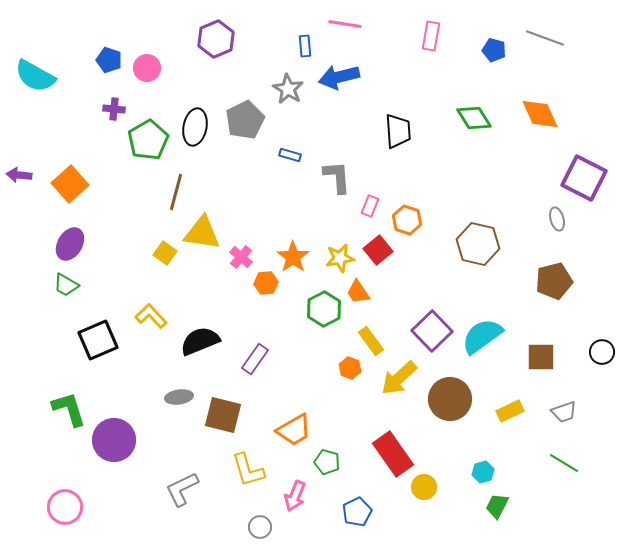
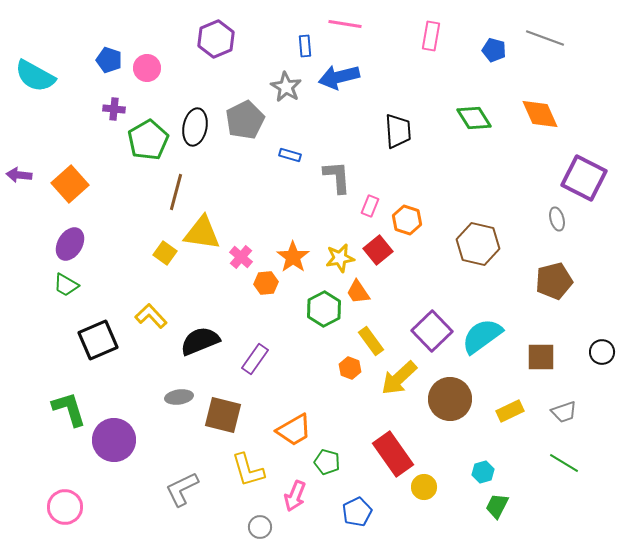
gray star at (288, 89): moved 2 px left, 2 px up
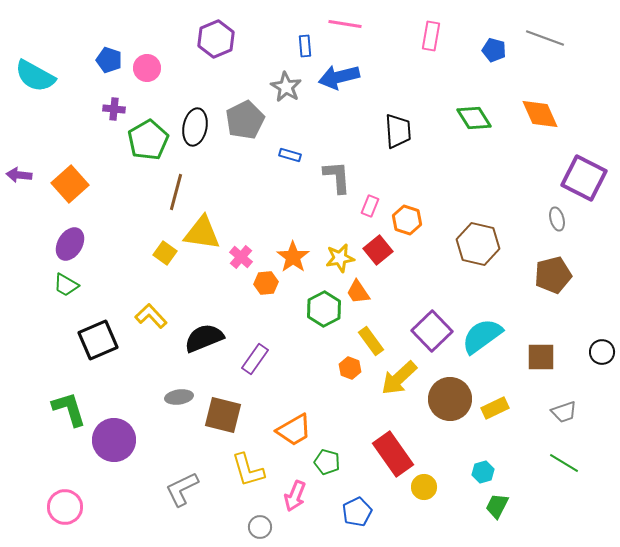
brown pentagon at (554, 281): moved 1 px left, 6 px up
black semicircle at (200, 341): moved 4 px right, 3 px up
yellow rectangle at (510, 411): moved 15 px left, 3 px up
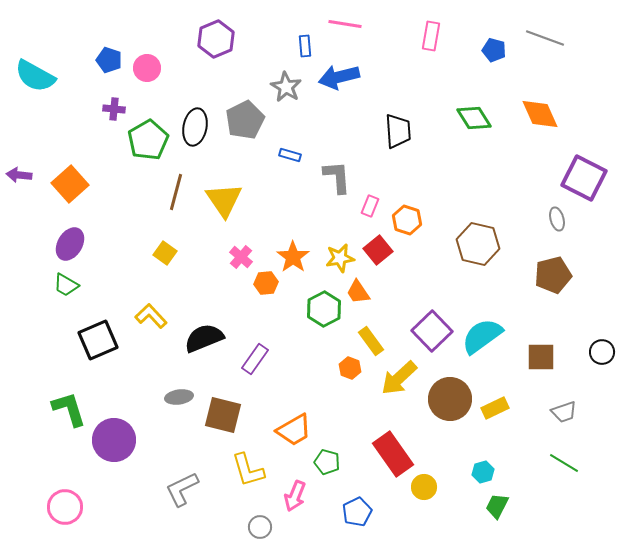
yellow triangle at (202, 233): moved 22 px right, 33 px up; rotated 48 degrees clockwise
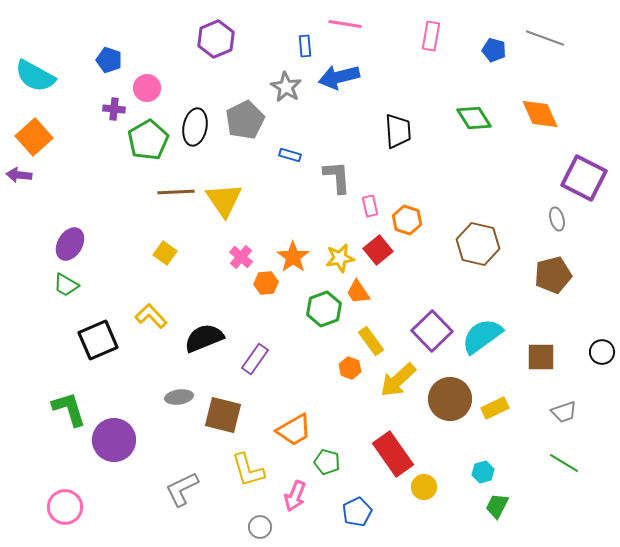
pink circle at (147, 68): moved 20 px down
orange square at (70, 184): moved 36 px left, 47 px up
brown line at (176, 192): rotated 72 degrees clockwise
pink rectangle at (370, 206): rotated 35 degrees counterclockwise
green hexagon at (324, 309): rotated 8 degrees clockwise
yellow arrow at (399, 378): moved 1 px left, 2 px down
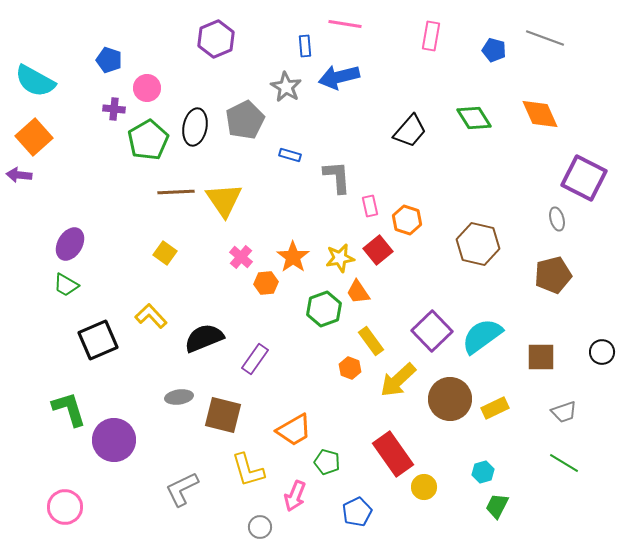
cyan semicircle at (35, 76): moved 5 px down
black trapezoid at (398, 131): moved 12 px right; rotated 45 degrees clockwise
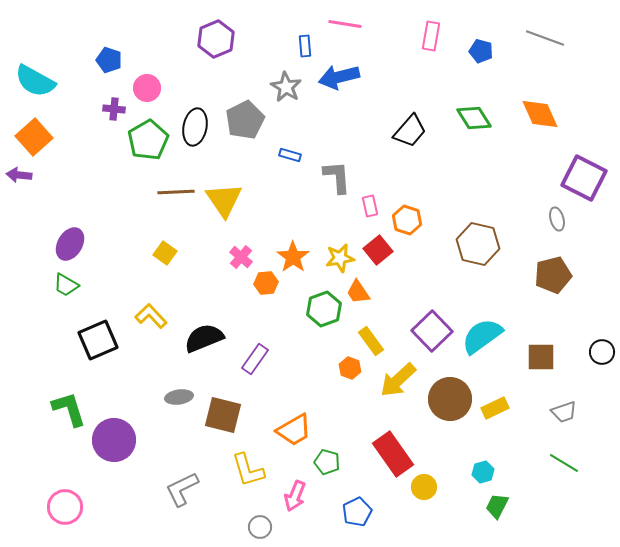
blue pentagon at (494, 50): moved 13 px left, 1 px down
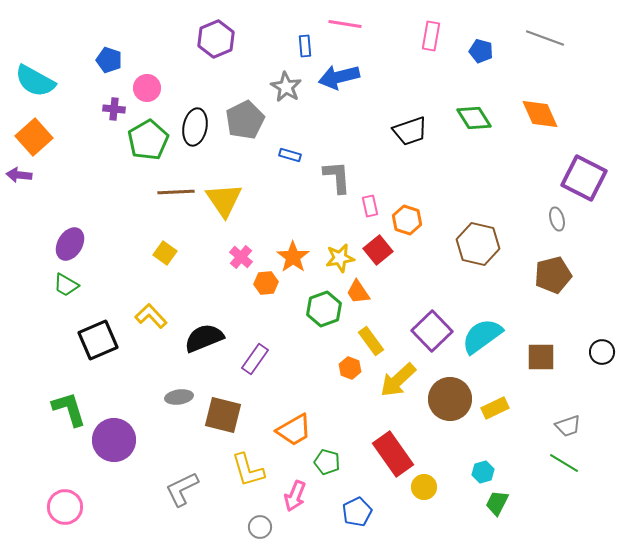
black trapezoid at (410, 131): rotated 30 degrees clockwise
gray trapezoid at (564, 412): moved 4 px right, 14 px down
green trapezoid at (497, 506): moved 3 px up
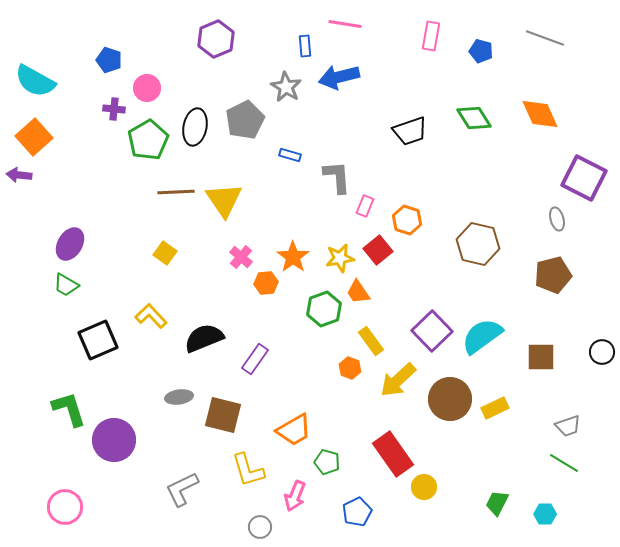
pink rectangle at (370, 206): moved 5 px left; rotated 35 degrees clockwise
cyan hexagon at (483, 472): moved 62 px right, 42 px down; rotated 15 degrees clockwise
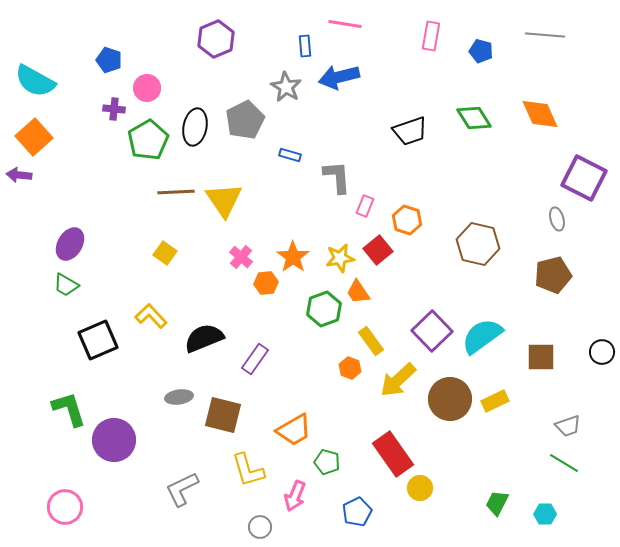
gray line at (545, 38): moved 3 px up; rotated 15 degrees counterclockwise
yellow rectangle at (495, 408): moved 7 px up
yellow circle at (424, 487): moved 4 px left, 1 px down
